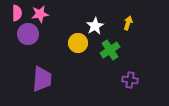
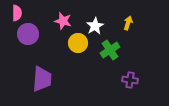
pink star: moved 23 px right, 7 px down; rotated 24 degrees clockwise
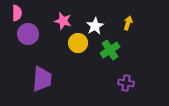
purple cross: moved 4 px left, 3 px down
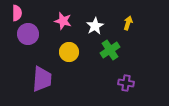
yellow circle: moved 9 px left, 9 px down
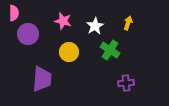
pink semicircle: moved 3 px left
green cross: rotated 24 degrees counterclockwise
purple cross: rotated 14 degrees counterclockwise
